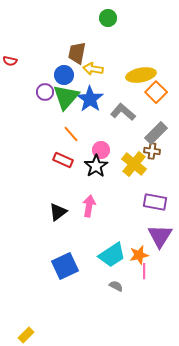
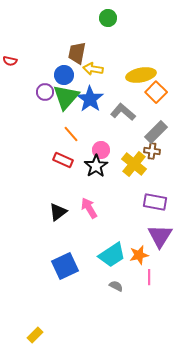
gray rectangle: moved 1 px up
pink arrow: moved 2 px down; rotated 40 degrees counterclockwise
pink line: moved 5 px right, 6 px down
yellow rectangle: moved 9 px right
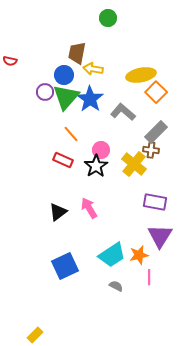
brown cross: moved 1 px left, 1 px up
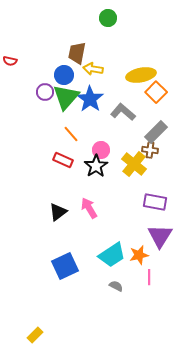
brown cross: moved 1 px left
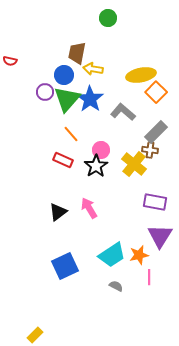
green triangle: moved 1 px right, 2 px down
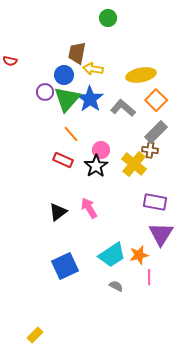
orange square: moved 8 px down
gray L-shape: moved 4 px up
purple triangle: moved 1 px right, 2 px up
